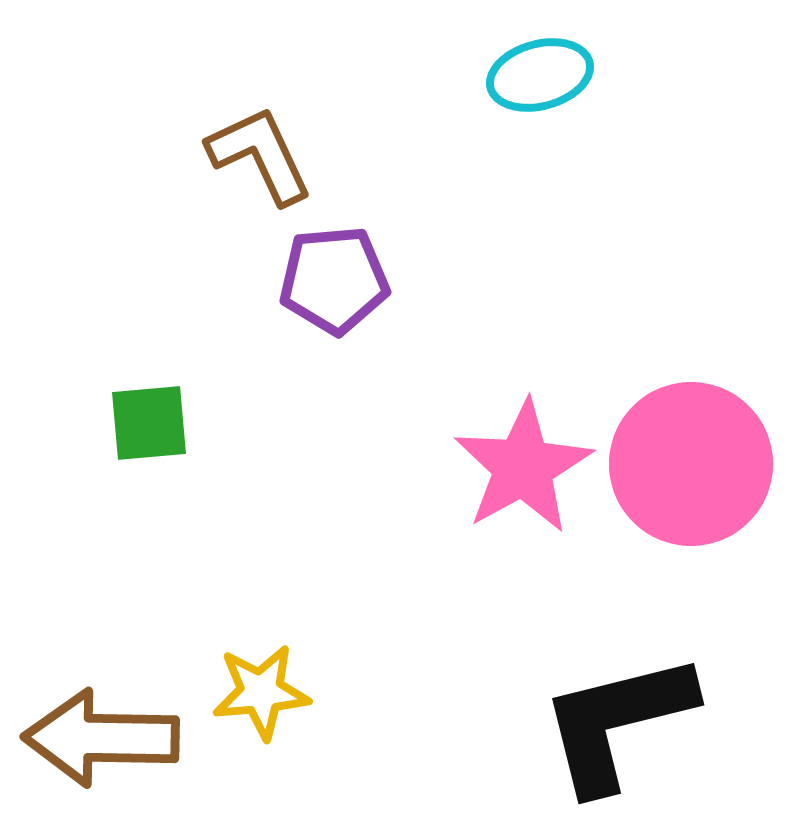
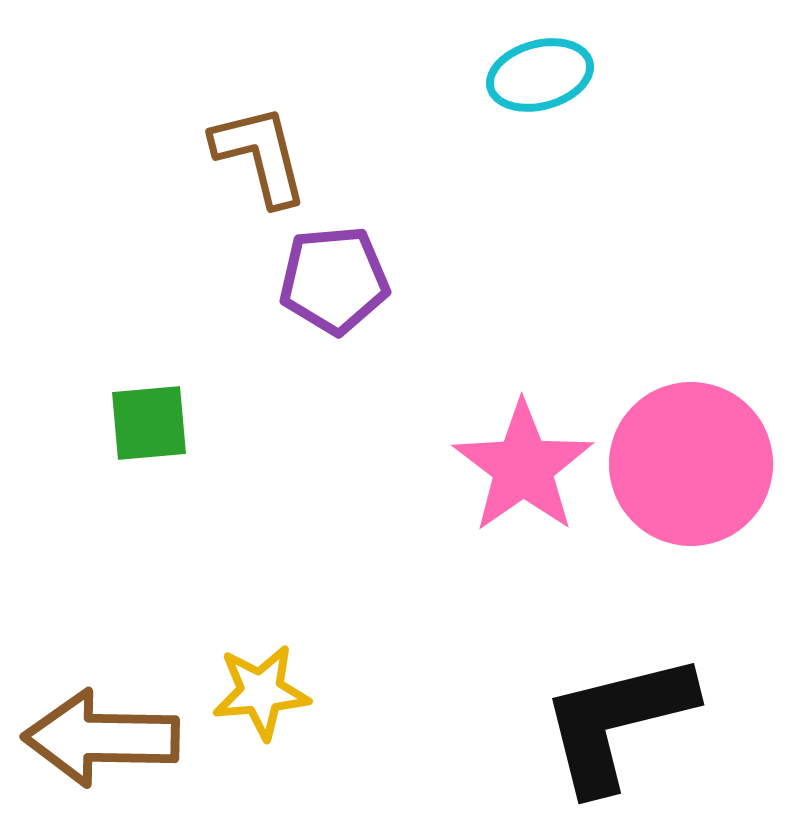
brown L-shape: rotated 11 degrees clockwise
pink star: rotated 6 degrees counterclockwise
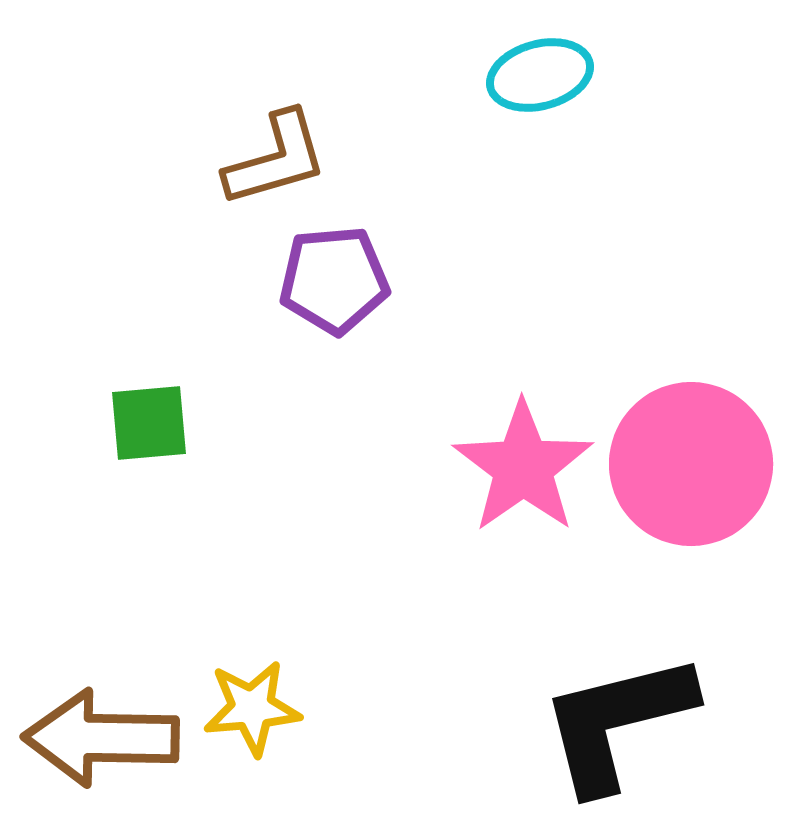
brown L-shape: moved 16 px right, 4 px down; rotated 88 degrees clockwise
yellow star: moved 9 px left, 16 px down
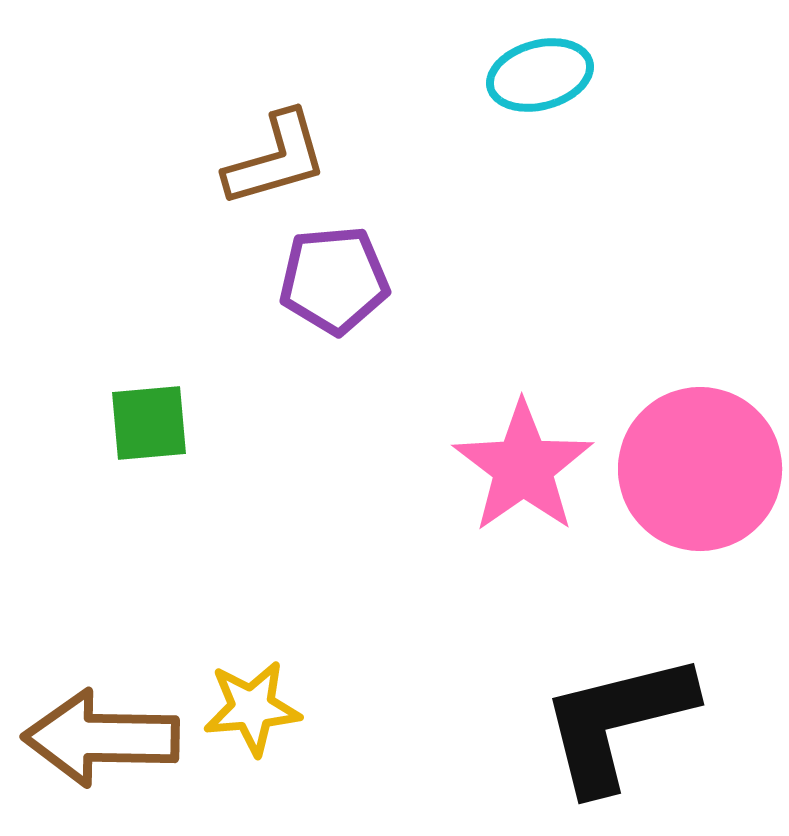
pink circle: moved 9 px right, 5 px down
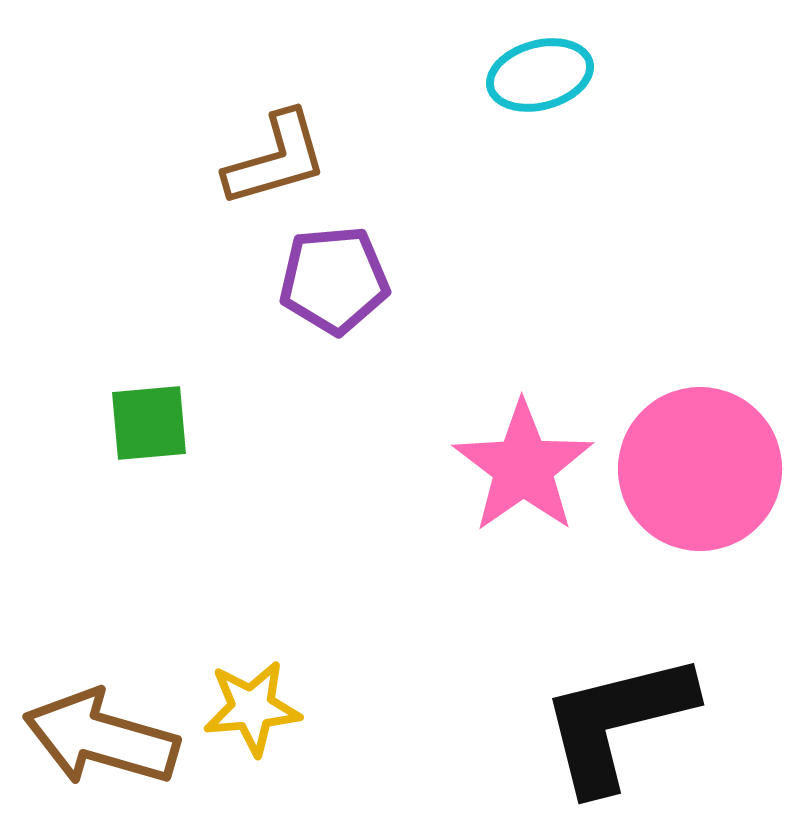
brown arrow: rotated 15 degrees clockwise
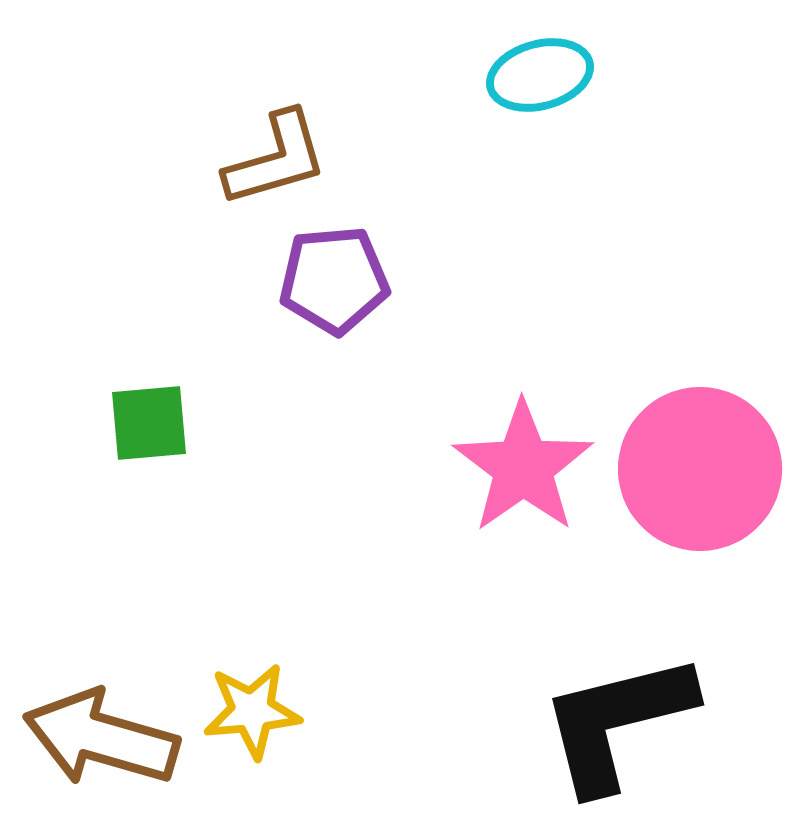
yellow star: moved 3 px down
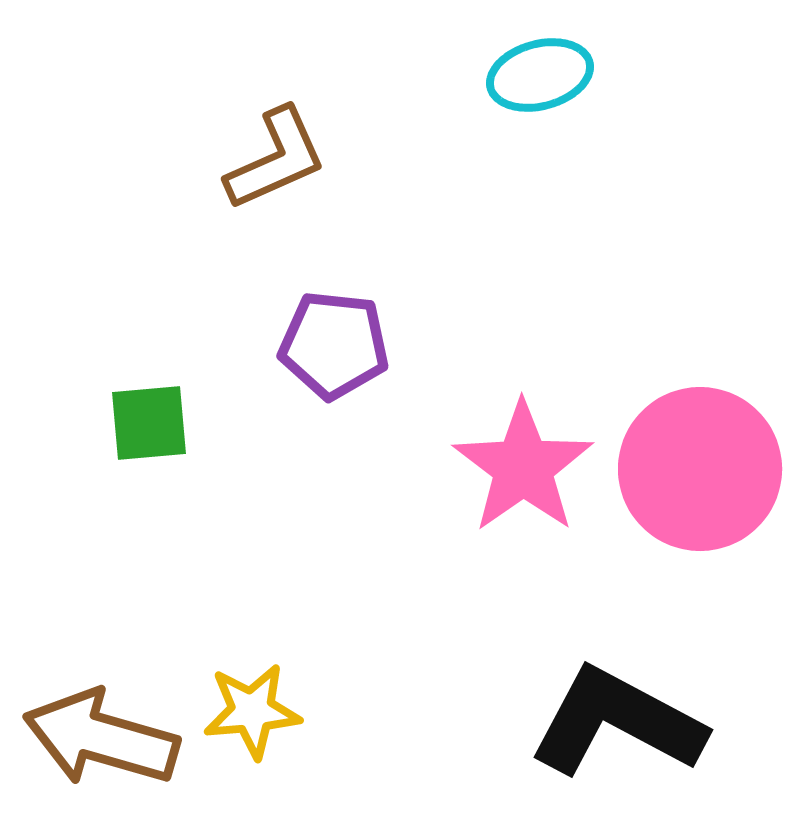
brown L-shape: rotated 8 degrees counterclockwise
purple pentagon: moved 65 px down; rotated 11 degrees clockwise
black L-shape: rotated 42 degrees clockwise
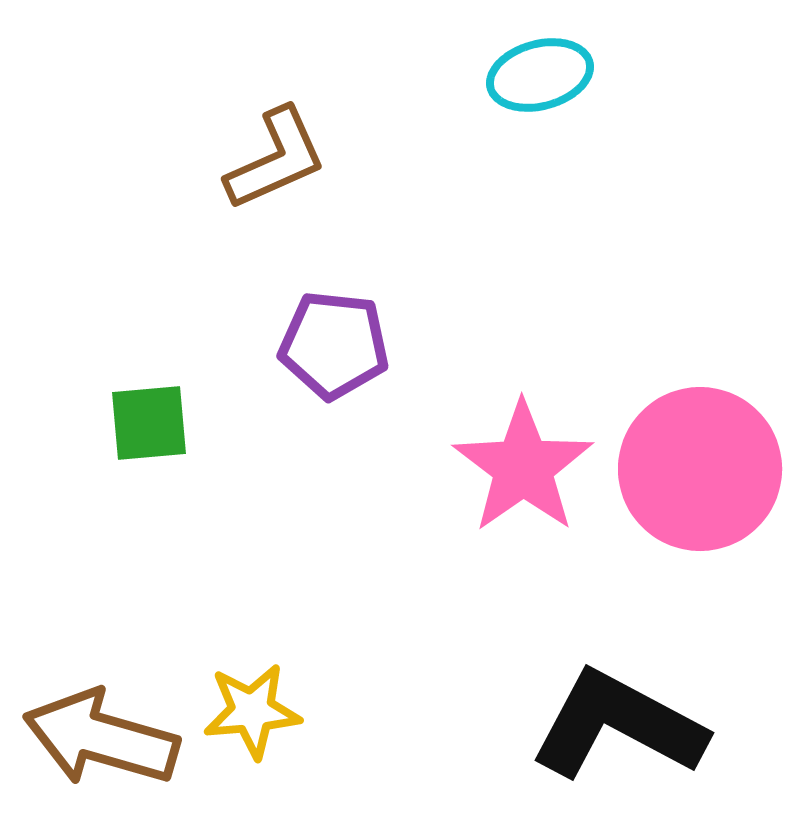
black L-shape: moved 1 px right, 3 px down
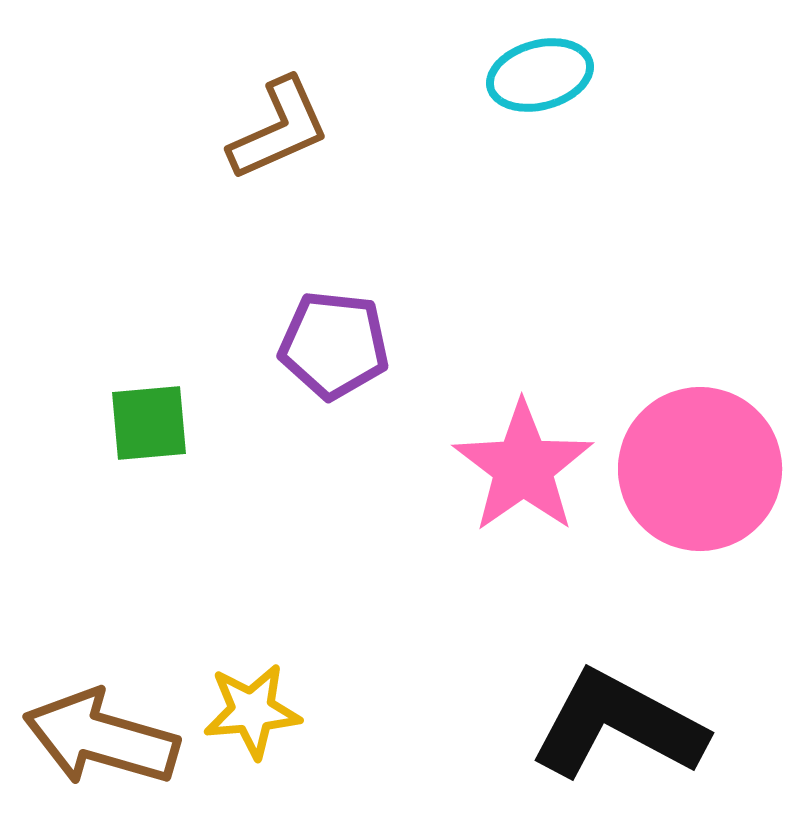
brown L-shape: moved 3 px right, 30 px up
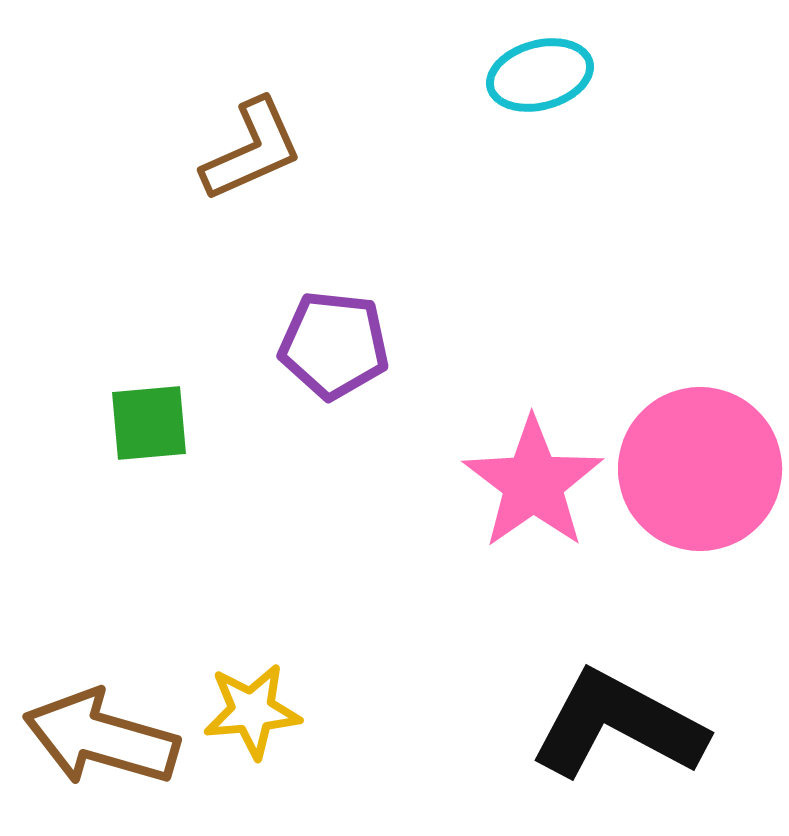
brown L-shape: moved 27 px left, 21 px down
pink star: moved 10 px right, 16 px down
